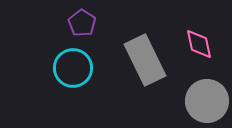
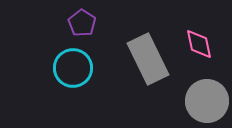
gray rectangle: moved 3 px right, 1 px up
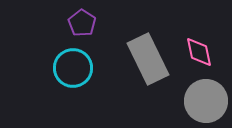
pink diamond: moved 8 px down
gray circle: moved 1 px left
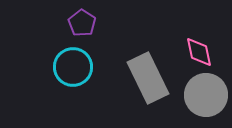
gray rectangle: moved 19 px down
cyan circle: moved 1 px up
gray circle: moved 6 px up
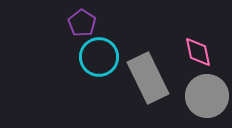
pink diamond: moved 1 px left
cyan circle: moved 26 px right, 10 px up
gray circle: moved 1 px right, 1 px down
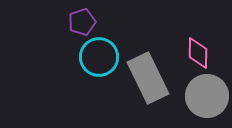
purple pentagon: moved 1 px up; rotated 20 degrees clockwise
pink diamond: moved 1 px down; rotated 12 degrees clockwise
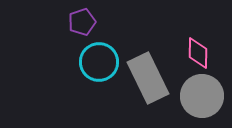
cyan circle: moved 5 px down
gray circle: moved 5 px left
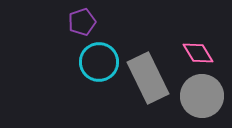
pink diamond: rotated 32 degrees counterclockwise
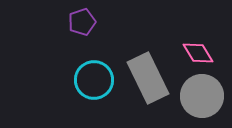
cyan circle: moved 5 px left, 18 px down
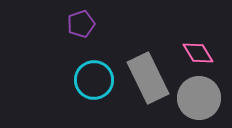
purple pentagon: moved 1 px left, 2 px down
gray circle: moved 3 px left, 2 px down
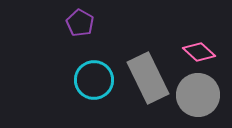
purple pentagon: moved 1 px left, 1 px up; rotated 24 degrees counterclockwise
pink diamond: moved 1 px right, 1 px up; rotated 16 degrees counterclockwise
gray circle: moved 1 px left, 3 px up
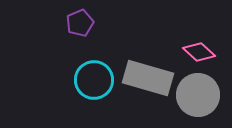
purple pentagon: rotated 20 degrees clockwise
gray rectangle: rotated 48 degrees counterclockwise
